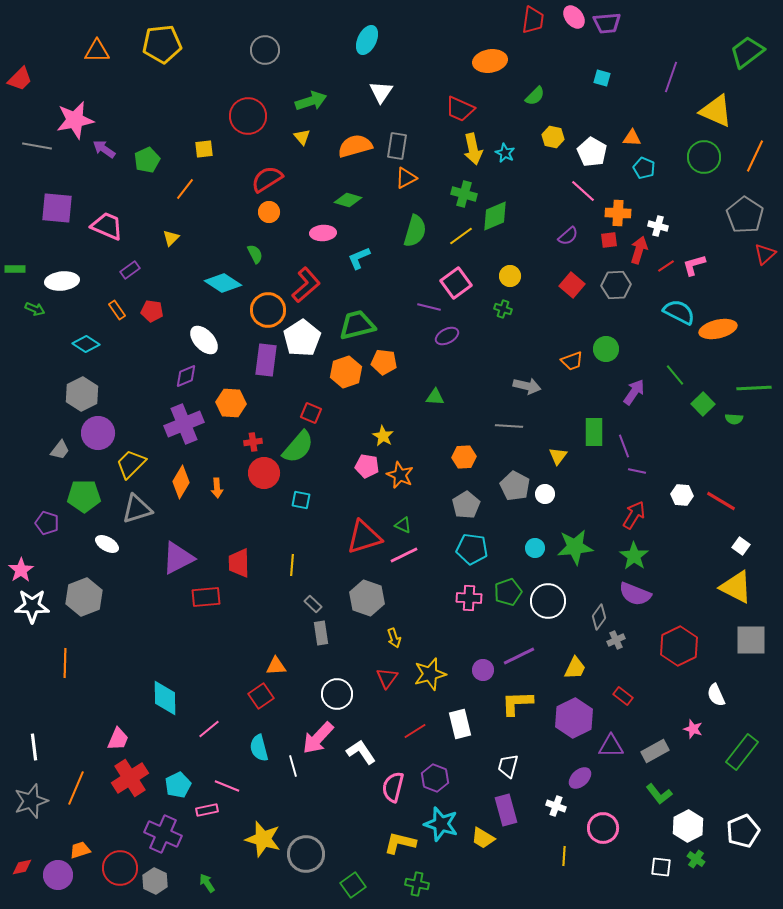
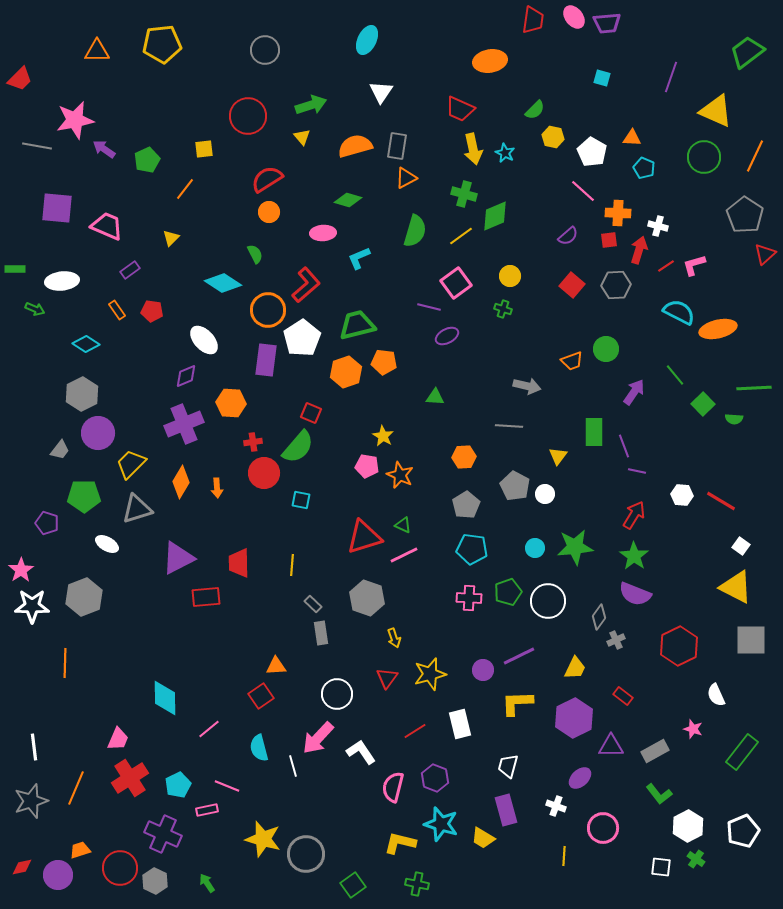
green semicircle at (535, 96): moved 14 px down
green arrow at (311, 101): moved 4 px down
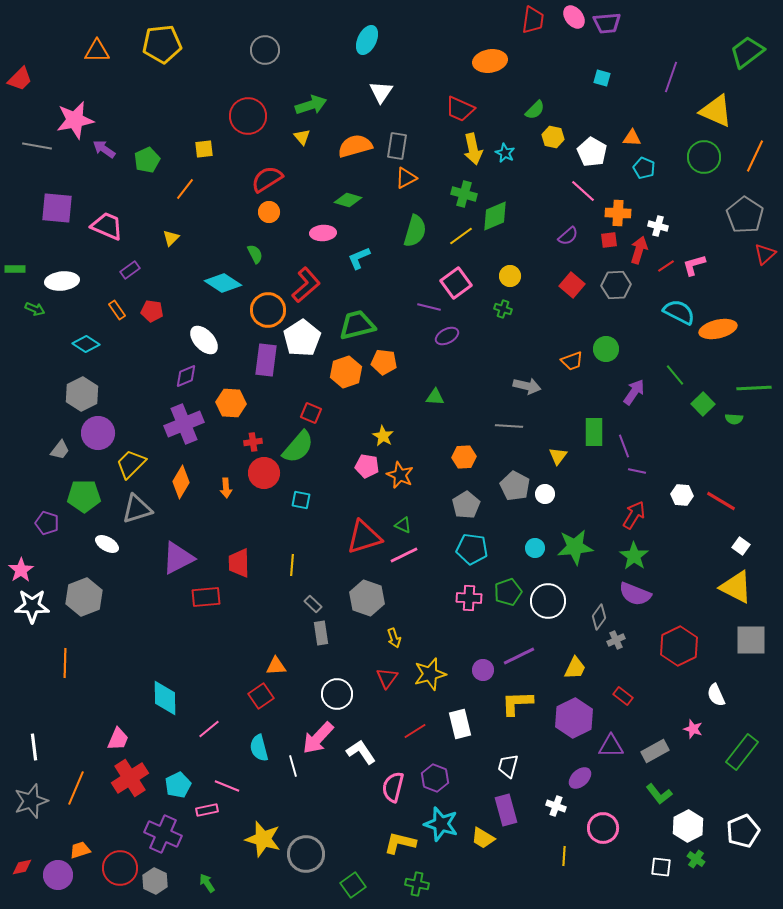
orange arrow at (217, 488): moved 9 px right
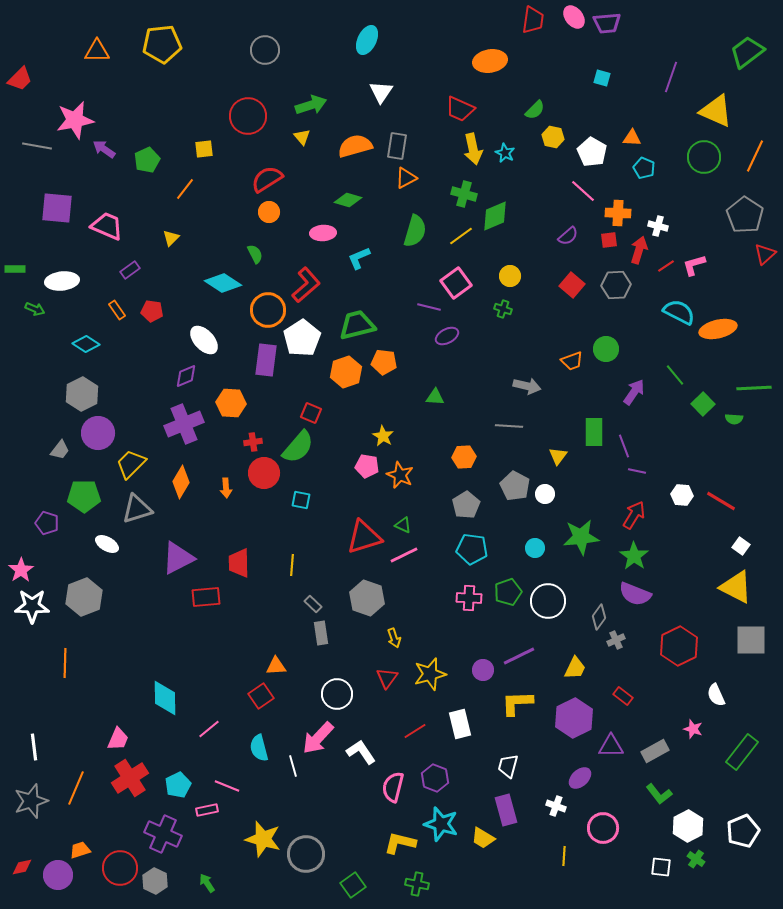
green star at (575, 547): moved 6 px right, 10 px up
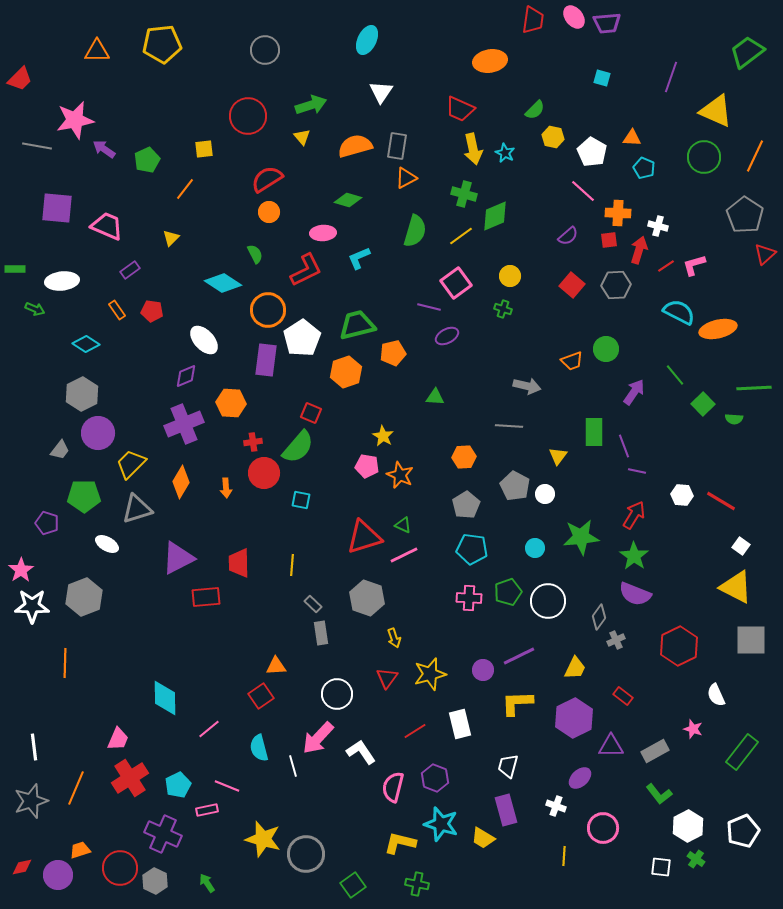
red L-shape at (306, 285): moved 15 px up; rotated 15 degrees clockwise
orange pentagon at (384, 362): moved 9 px right, 9 px up; rotated 20 degrees counterclockwise
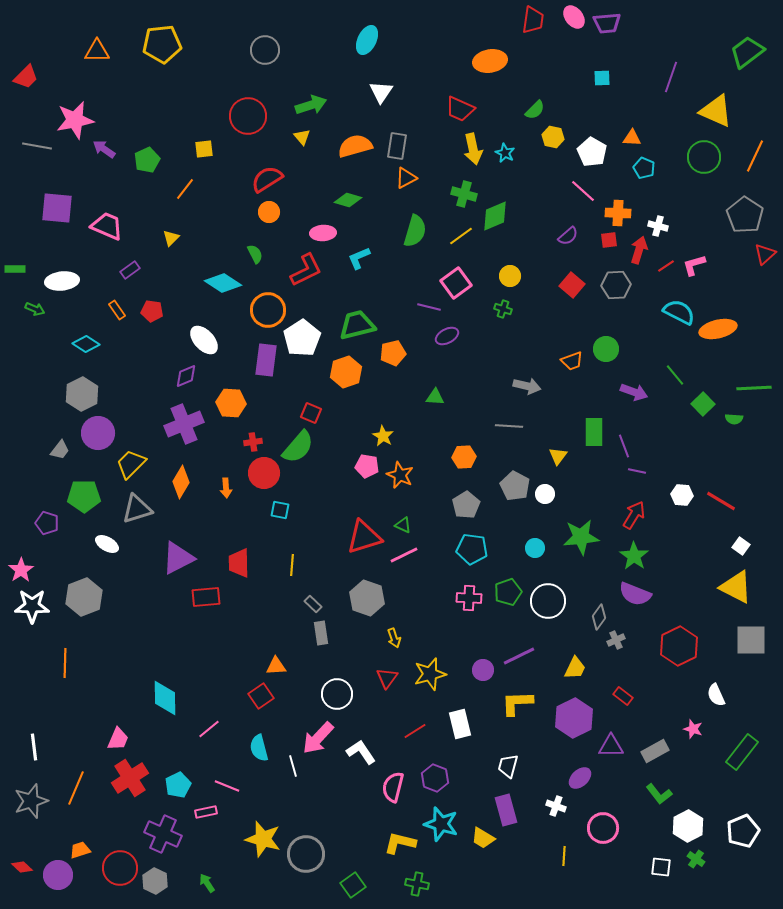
cyan square at (602, 78): rotated 18 degrees counterclockwise
red trapezoid at (20, 79): moved 6 px right, 2 px up
purple arrow at (634, 392): rotated 76 degrees clockwise
cyan square at (301, 500): moved 21 px left, 10 px down
pink rectangle at (207, 810): moved 1 px left, 2 px down
red diamond at (22, 867): rotated 55 degrees clockwise
